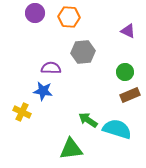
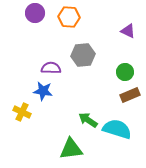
gray hexagon: moved 3 px down
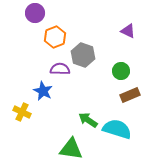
orange hexagon: moved 14 px left, 20 px down; rotated 25 degrees counterclockwise
gray hexagon: rotated 25 degrees clockwise
purple semicircle: moved 9 px right, 1 px down
green circle: moved 4 px left, 1 px up
blue star: rotated 18 degrees clockwise
green triangle: rotated 15 degrees clockwise
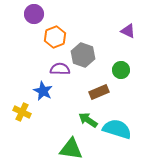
purple circle: moved 1 px left, 1 px down
green circle: moved 1 px up
brown rectangle: moved 31 px left, 3 px up
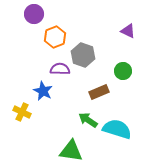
green circle: moved 2 px right, 1 px down
green triangle: moved 2 px down
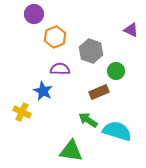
purple triangle: moved 3 px right, 1 px up
gray hexagon: moved 8 px right, 4 px up
green circle: moved 7 px left
cyan semicircle: moved 2 px down
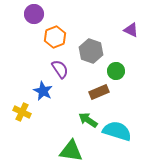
purple semicircle: rotated 54 degrees clockwise
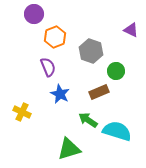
purple semicircle: moved 12 px left, 2 px up; rotated 12 degrees clockwise
blue star: moved 17 px right, 3 px down
green triangle: moved 2 px left, 2 px up; rotated 25 degrees counterclockwise
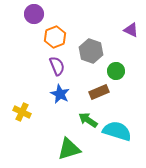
purple semicircle: moved 9 px right, 1 px up
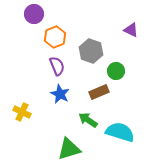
cyan semicircle: moved 3 px right, 1 px down
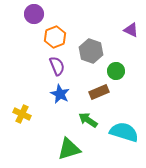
yellow cross: moved 2 px down
cyan semicircle: moved 4 px right
